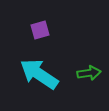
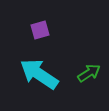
green arrow: rotated 25 degrees counterclockwise
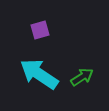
green arrow: moved 7 px left, 4 px down
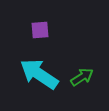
purple square: rotated 12 degrees clockwise
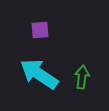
green arrow: rotated 50 degrees counterclockwise
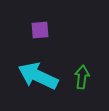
cyan arrow: moved 1 px left, 2 px down; rotated 9 degrees counterclockwise
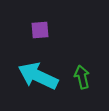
green arrow: rotated 20 degrees counterclockwise
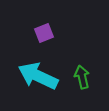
purple square: moved 4 px right, 3 px down; rotated 18 degrees counterclockwise
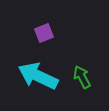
green arrow: rotated 15 degrees counterclockwise
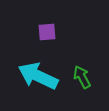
purple square: moved 3 px right, 1 px up; rotated 18 degrees clockwise
